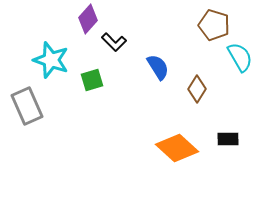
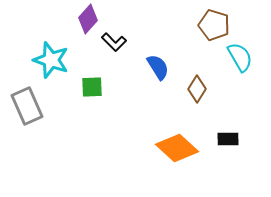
green square: moved 7 px down; rotated 15 degrees clockwise
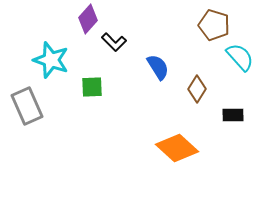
cyan semicircle: rotated 12 degrees counterclockwise
black rectangle: moved 5 px right, 24 px up
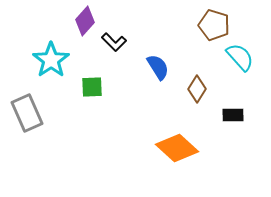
purple diamond: moved 3 px left, 2 px down
cyan star: rotated 18 degrees clockwise
gray rectangle: moved 7 px down
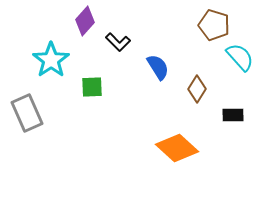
black L-shape: moved 4 px right
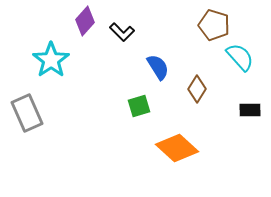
black L-shape: moved 4 px right, 10 px up
green square: moved 47 px right, 19 px down; rotated 15 degrees counterclockwise
black rectangle: moved 17 px right, 5 px up
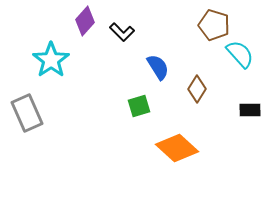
cyan semicircle: moved 3 px up
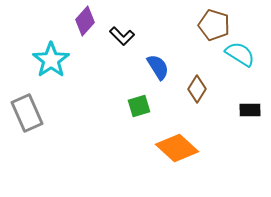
black L-shape: moved 4 px down
cyan semicircle: rotated 16 degrees counterclockwise
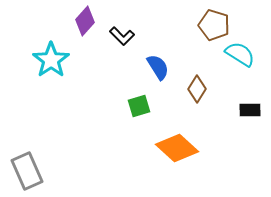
gray rectangle: moved 58 px down
